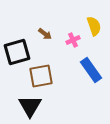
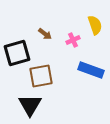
yellow semicircle: moved 1 px right, 1 px up
black square: moved 1 px down
blue rectangle: rotated 35 degrees counterclockwise
black triangle: moved 1 px up
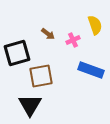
brown arrow: moved 3 px right
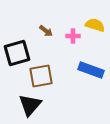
yellow semicircle: rotated 54 degrees counterclockwise
brown arrow: moved 2 px left, 3 px up
pink cross: moved 4 px up; rotated 24 degrees clockwise
black triangle: rotated 10 degrees clockwise
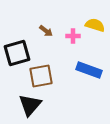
blue rectangle: moved 2 px left
